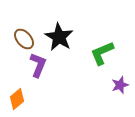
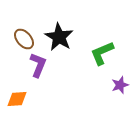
orange diamond: rotated 35 degrees clockwise
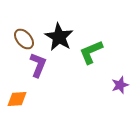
green L-shape: moved 11 px left, 1 px up
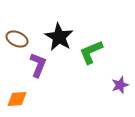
brown ellipse: moved 7 px left; rotated 25 degrees counterclockwise
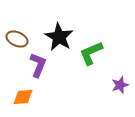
green L-shape: moved 1 px down
orange diamond: moved 6 px right, 2 px up
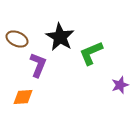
black star: moved 1 px right
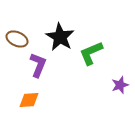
orange diamond: moved 6 px right, 3 px down
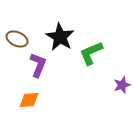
purple star: moved 2 px right
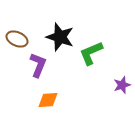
black star: rotated 12 degrees counterclockwise
orange diamond: moved 19 px right
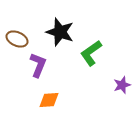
black star: moved 5 px up
green L-shape: rotated 12 degrees counterclockwise
orange diamond: moved 1 px right
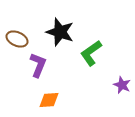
purple star: rotated 30 degrees counterclockwise
